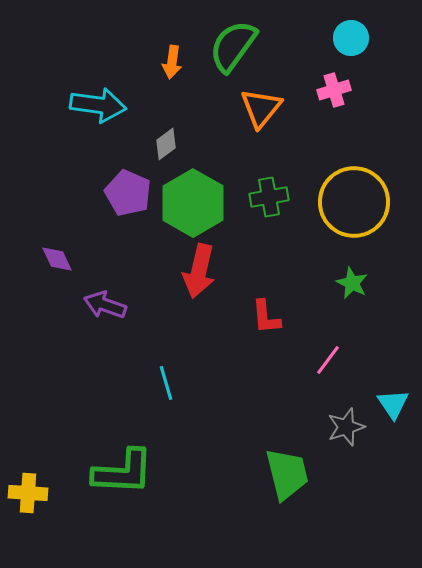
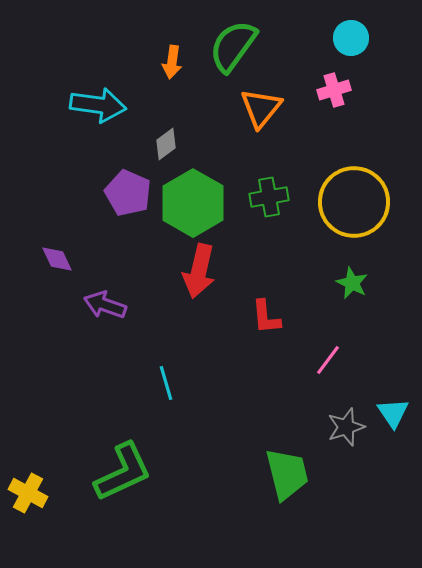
cyan triangle: moved 9 px down
green L-shape: rotated 28 degrees counterclockwise
yellow cross: rotated 24 degrees clockwise
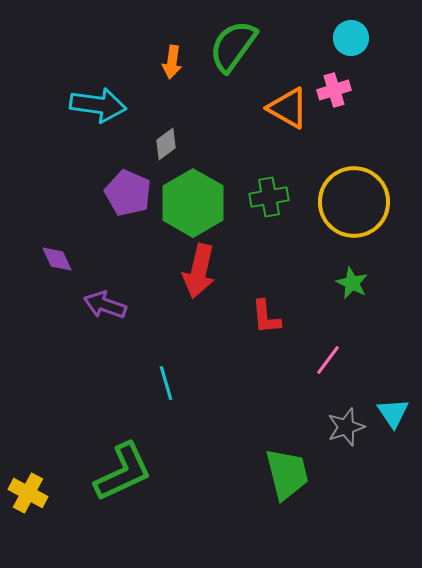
orange triangle: moved 27 px right; rotated 39 degrees counterclockwise
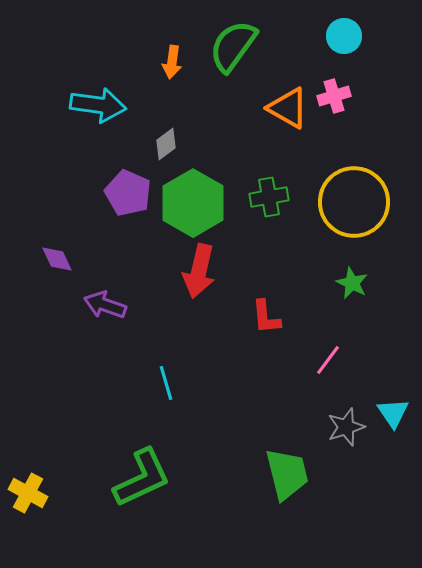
cyan circle: moved 7 px left, 2 px up
pink cross: moved 6 px down
green L-shape: moved 19 px right, 6 px down
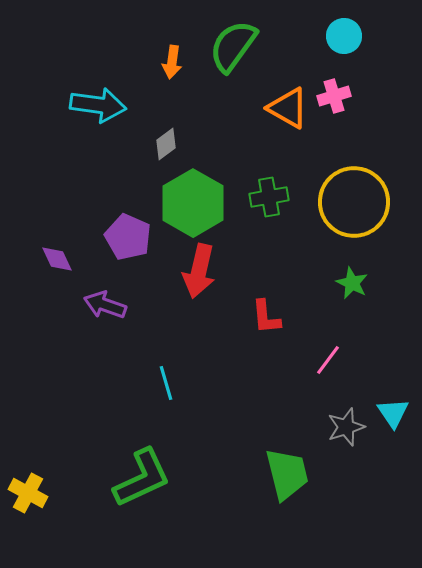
purple pentagon: moved 44 px down
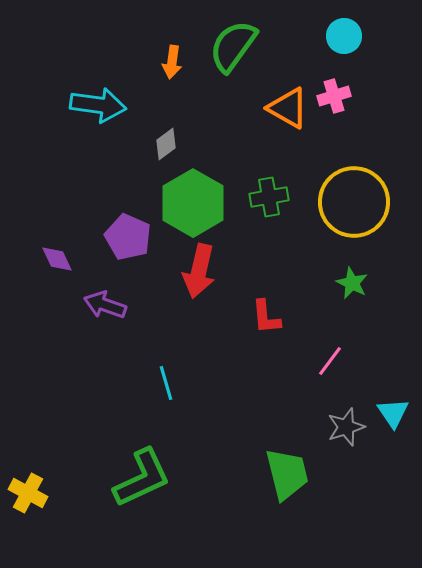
pink line: moved 2 px right, 1 px down
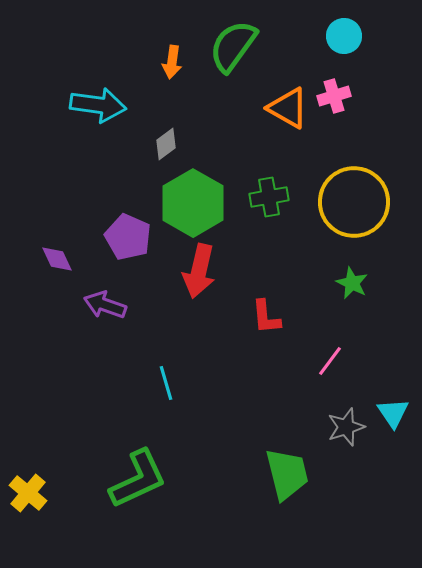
green L-shape: moved 4 px left, 1 px down
yellow cross: rotated 12 degrees clockwise
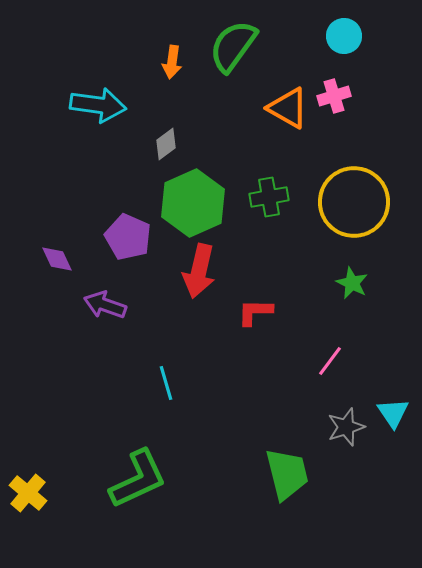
green hexagon: rotated 6 degrees clockwise
red L-shape: moved 11 px left, 5 px up; rotated 96 degrees clockwise
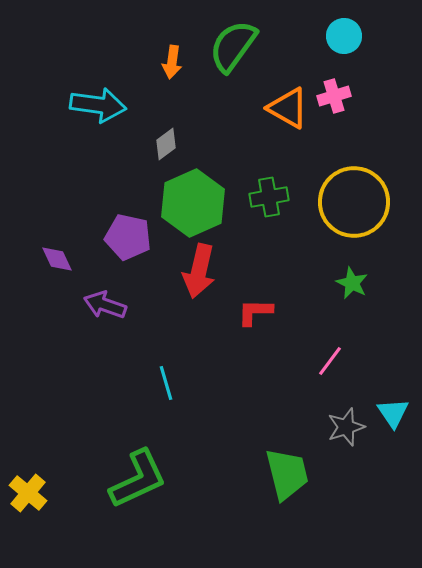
purple pentagon: rotated 12 degrees counterclockwise
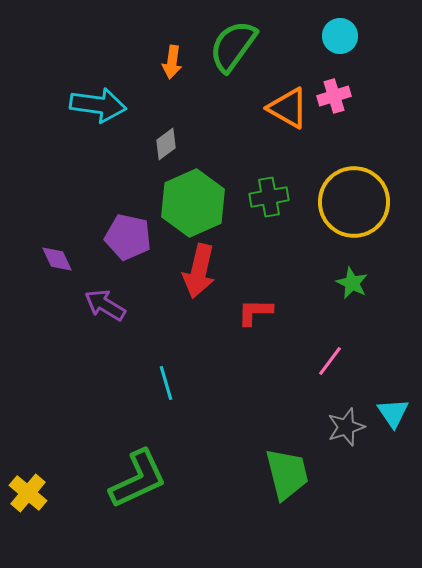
cyan circle: moved 4 px left
purple arrow: rotated 12 degrees clockwise
